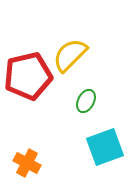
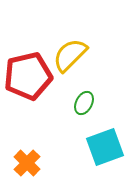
green ellipse: moved 2 px left, 2 px down
orange cross: rotated 16 degrees clockwise
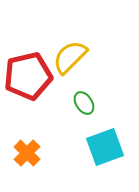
yellow semicircle: moved 2 px down
green ellipse: rotated 60 degrees counterclockwise
orange cross: moved 10 px up
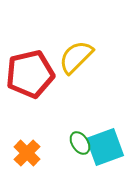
yellow semicircle: moved 6 px right
red pentagon: moved 2 px right, 2 px up
green ellipse: moved 4 px left, 40 px down
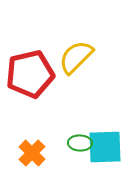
green ellipse: rotated 55 degrees counterclockwise
cyan square: rotated 18 degrees clockwise
orange cross: moved 5 px right
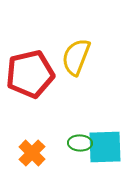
yellow semicircle: rotated 24 degrees counterclockwise
